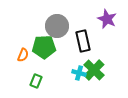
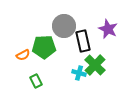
purple star: moved 1 px right, 10 px down
gray circle: moved 7 px right
orange semicircle: rotated 40 degrees clockwise
green cross: moved 1 px right, 5 px up
green rectangle: rotated 48 degrees counterclockwise
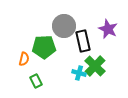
orange semicircle: moved 1 px right, 4 px down; rotated 48 degrees counterclockwise
green cross: moved 1 px down
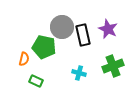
gray circle: moved 2 px left, 1 px down
black rectangle: moved 6 px up
green pentagon: rotated 15 degrees clockwise
green cross: moved 18 px right; rotated 25 degrees clockwise
green rectangle: rotated 40 degrees counterclockwise
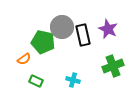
green pentagon: moved 1 px left, 5 px up
orange semicircle: rotated 40 degrees clockwise
cyan cross: moved 6 px left, 7 px down
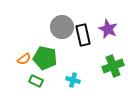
green pentagon: moved 2 px right, 16 px down
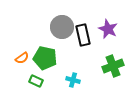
orange semicircle: moved 2 px left, 1 px up
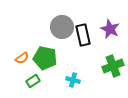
purple star: moved 2 px right
green rectangle: moved 3 px left; rotated 56 degrees counterclockwise
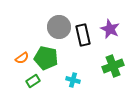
gray circle: moved 3 px left
green pentagon: moved 1 px right
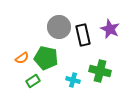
green cross: moved 13 px left, 5 px down; rotated 35 degrees clockwise
